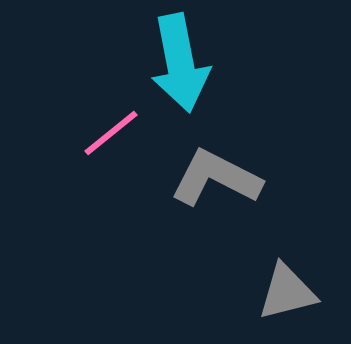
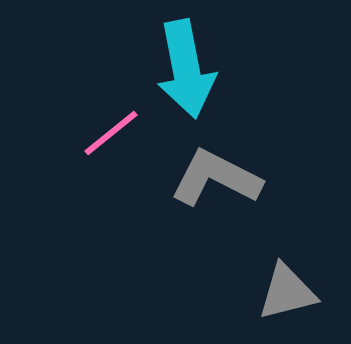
cyan arrow: moved 6 px right, 6 px down
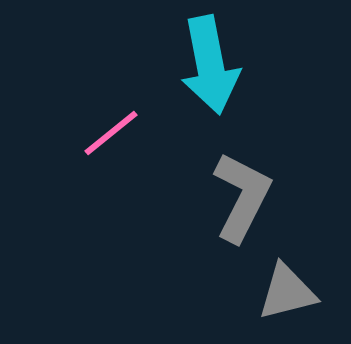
cyan arrow: moved 24 px right, 4 px up
gray L-shape: moved 26 px right, 19 px down; rotated 90 degrees clockwise
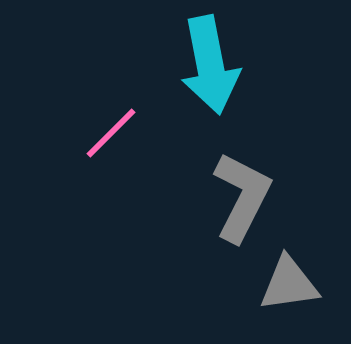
pink line: rotated 6 degrees counterclockwise
gray triangle: moved 2 px right, 8 px up; rotated 6 degrees clockwise
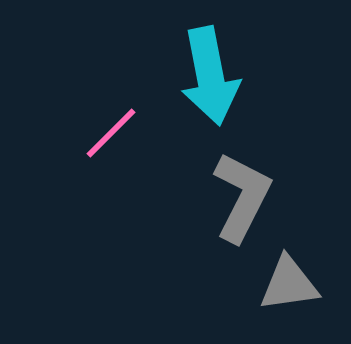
cyan arrow: moved 11 px down
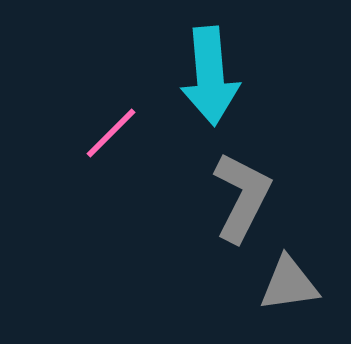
cyan arrow: rotated 6 degrees clockwise
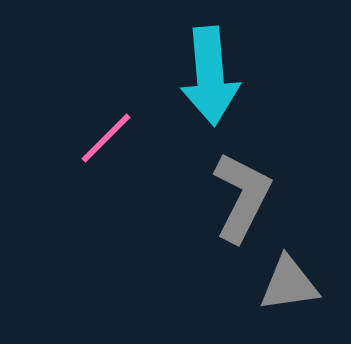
pink line: moved 5 px left, 5 px down
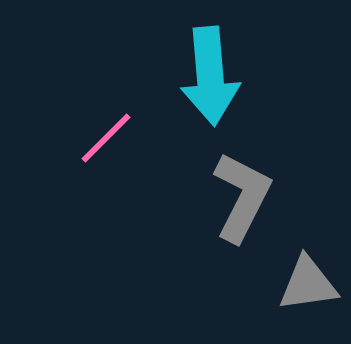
gray triangle: moved 19 px right
